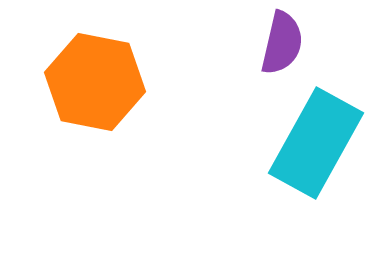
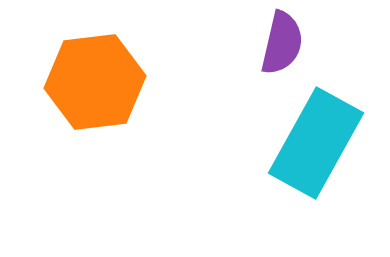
orange hexagon: rotated 18 degrees counterclockwise
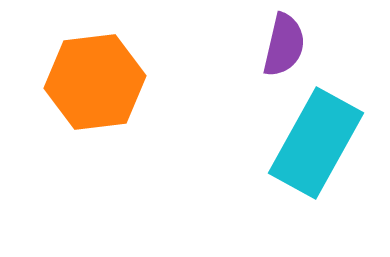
purple semicircle: moved 2 px right, 2 px down
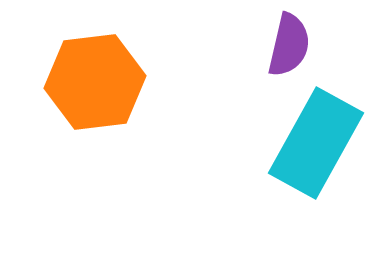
purple semicircle: moved 5 px right
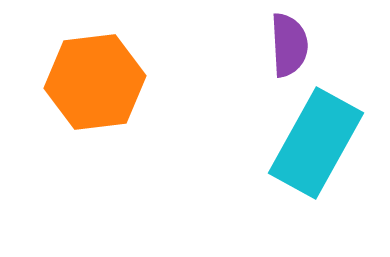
purple semicircle: rotated 16 degrees counterclockwise
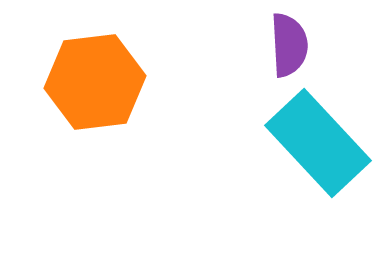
cyan rectangle: moved 2 px right; rotated 72 degrees counterclockwise
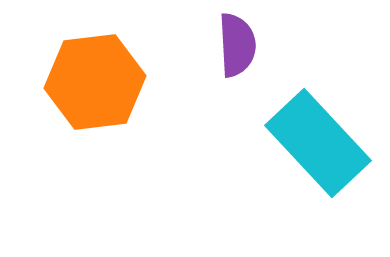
purple semicircle: moved 52 px left
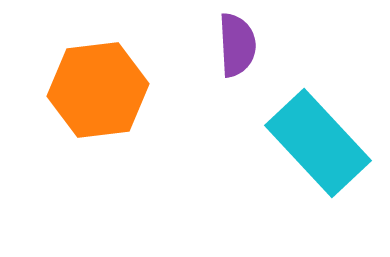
orange hexagon: moved 3 px right, 8 px down
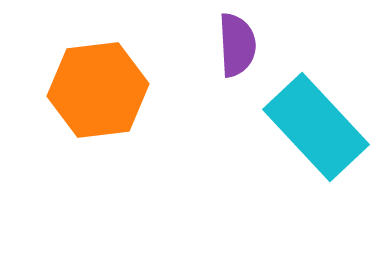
cyan rectangle: moved 2 px left, 16 px up
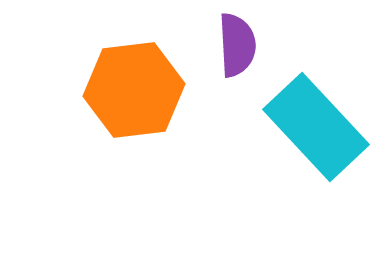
orange hexagon: moved 36 px right
